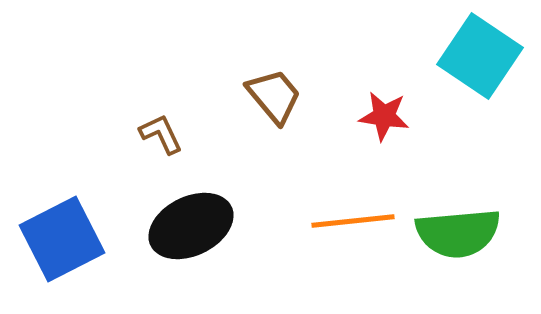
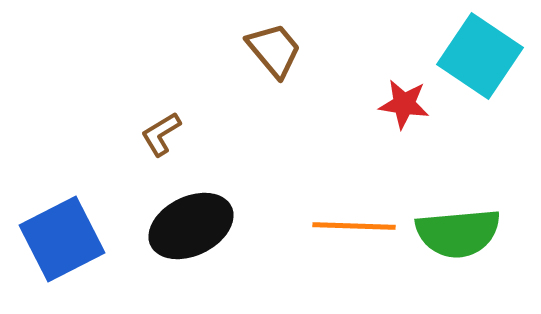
brown trapezoid: moved 46 px up
red star: moved 20 px right, 12 px up
brown L-shape: rotated 96 degrees counterclockwise
orange line: moved 1 px right, 5 px down; rotated 8 degrees clockwise
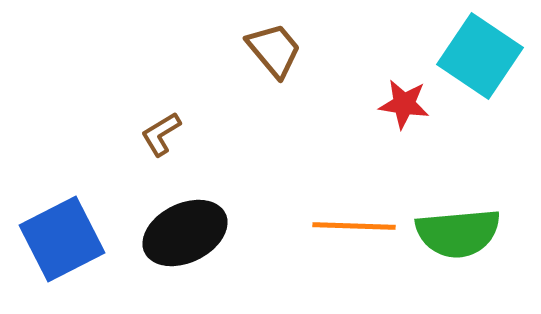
black ellipse: moved 6 px left, 7 px down
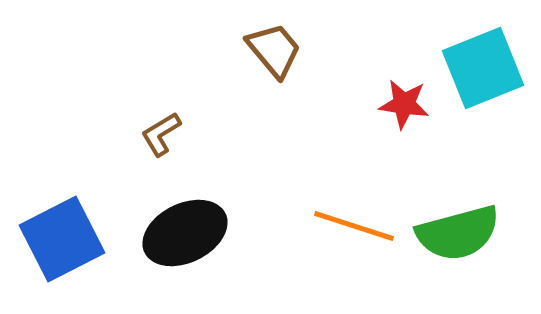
cyan square: moved 3 px right, 12 px down; rotated 34 degrees clockwise
orange line: rotated 16 degrees clockwise
green semicircle: rotated 10 degrees counterclockwise
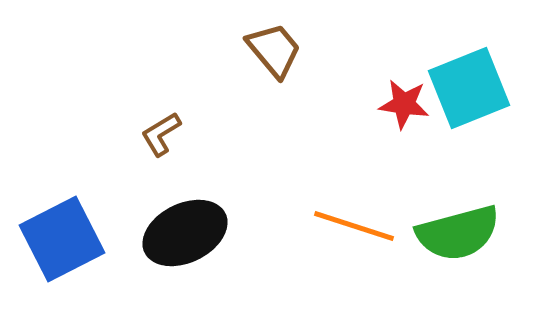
cyan square: moved 14 px left, 20 px down
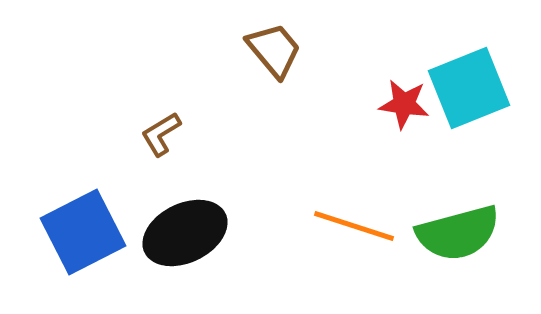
blue square: moved 21 px right, 7 px up
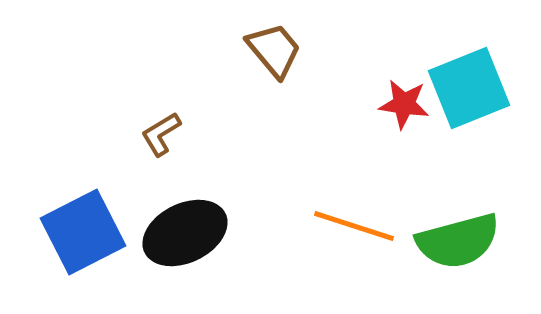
green semicircle: moved 8 px down
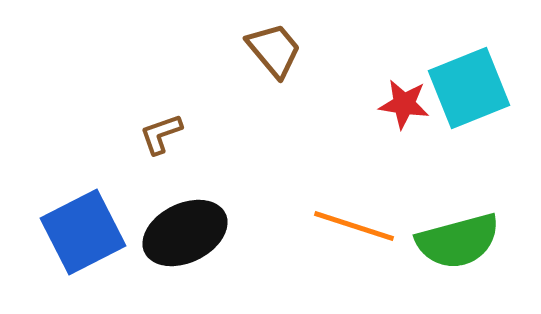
brown L-shape: rotated 12 degrees clockwise
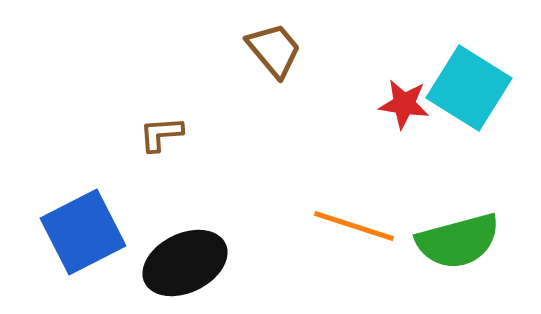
cyan square: rotated 36 degrees counterclockwise
brown L-shape: rotated 15 degrees clockwise
black ellipse: moved 30 px down
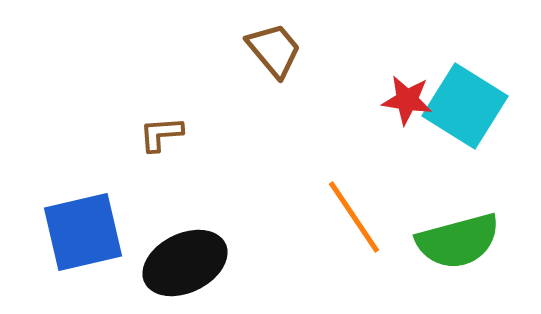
cyan square: moved 4 px left, 18 px down
red star: moved 3 px right, 4 px up
orange line: moved 9 px up; rotated 38 degrees clockwise
blue square: rotated 14 degrees clockwise
